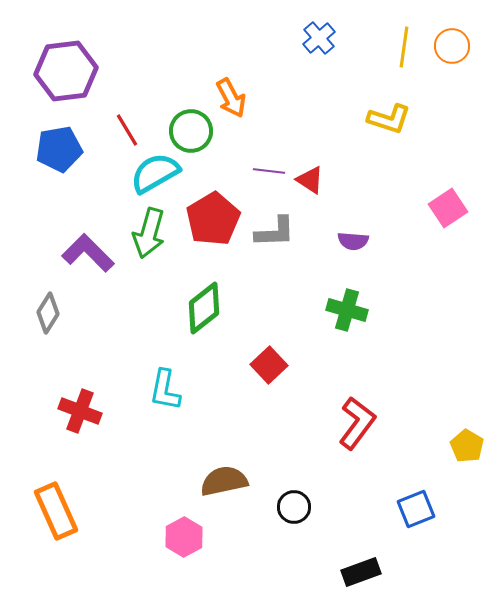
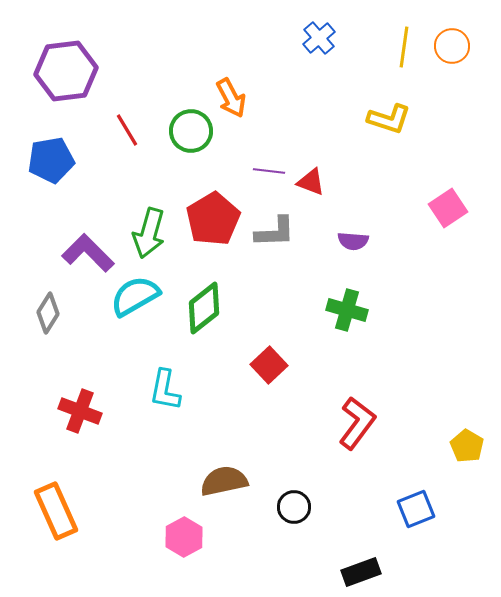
blue pentagon: moved 8 px left, 11 px down
cyan semicircle: moved 20 px left, 123 px down
red triangle: moved 1 px right, 2 px down; rotated 12 degrees counterclockwise
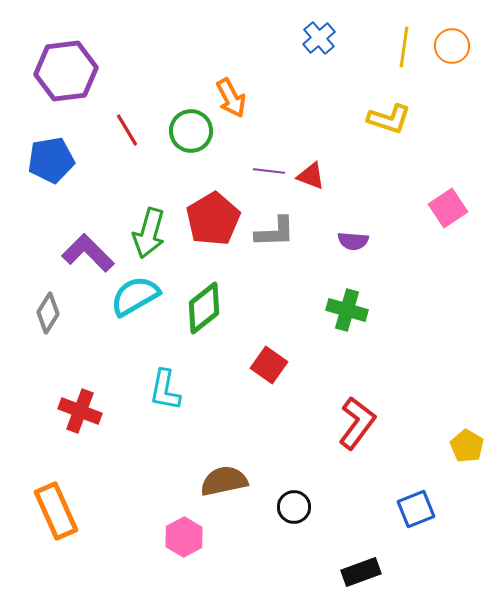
red triangle: moved 6 px up
red square: rotated 12 degrees counterclockwise
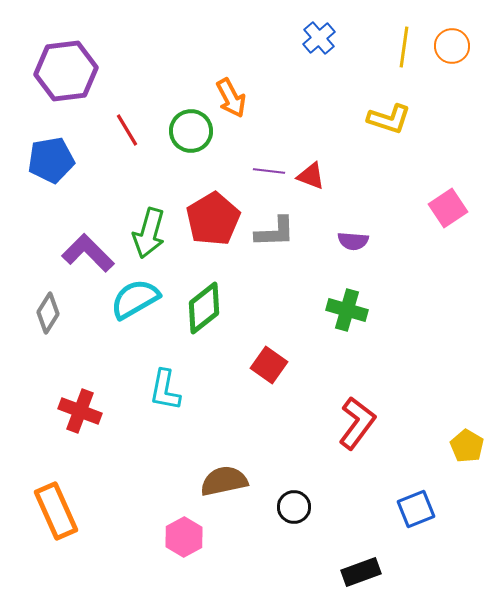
cyan semicircle: moved 3 px down
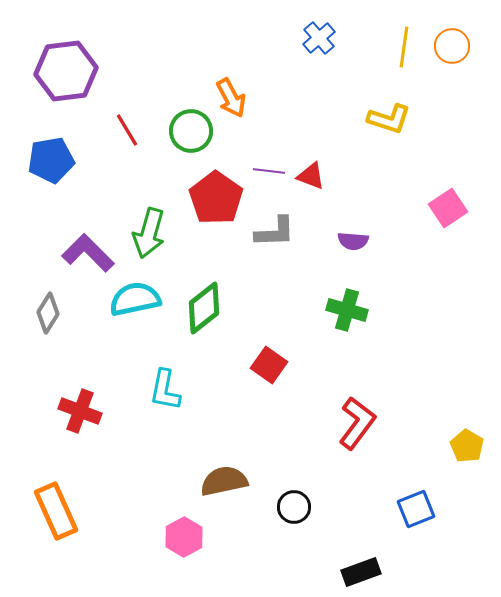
red pentagon: moved 3 px right, 21 px up; rotated 6 degrees counterclockwise
cyan semicircle: rotated 18 degrees clockwise
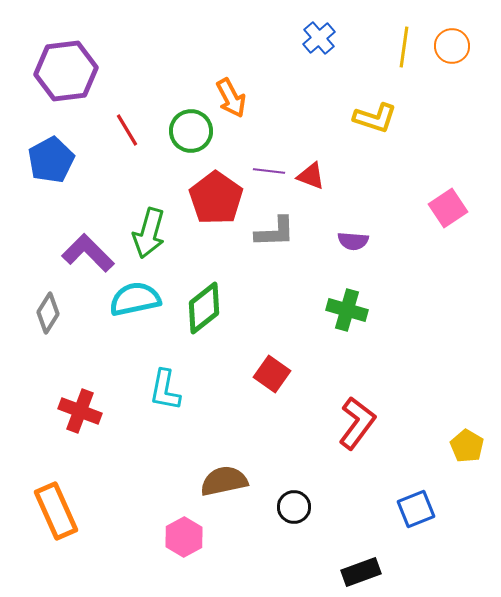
yellow L-shape: moved 14 px left, 1 px up
blue pentagon: rotated 18 degrees counterclockwise
red square: moved 3 px right, 9 px down
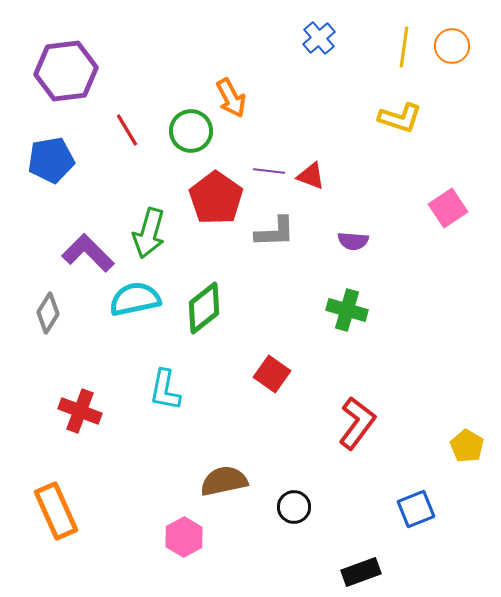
yellow L-shape: moved 25 px right
blue pentagon: rotated 18 degrees clockwise
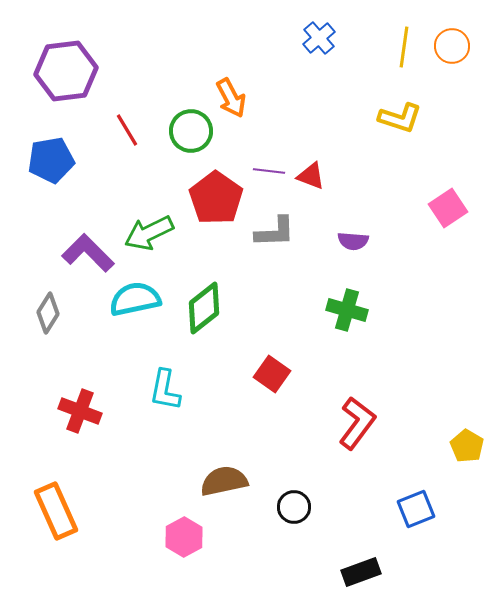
green arrow: rotated 48 degrees clockwise
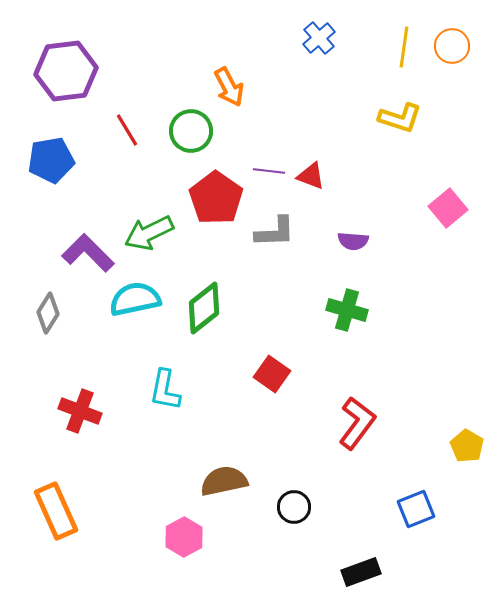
orange arrow: moved 2 px left, 11 px up
pink square: rotated 6 degrees counterclockwise
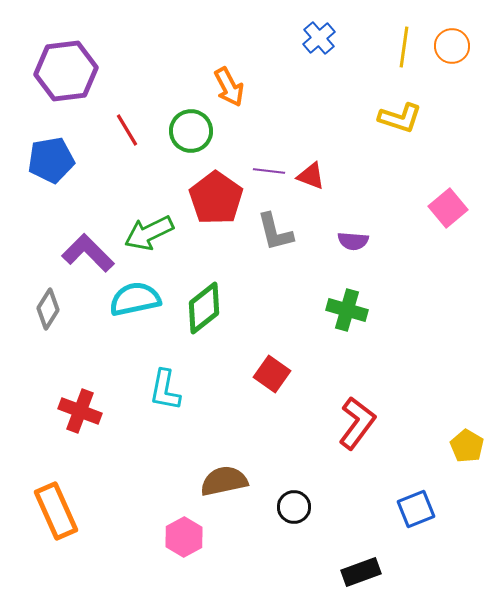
gray L-shape: rotated 78 degrees clockwise
gray diamond: moved 4 px up
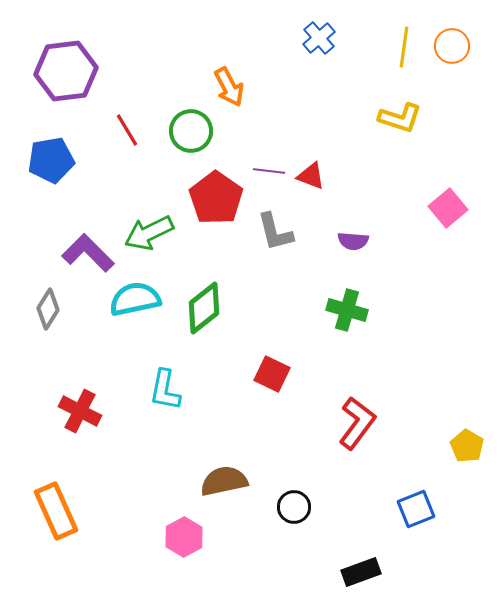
red square: rotated 9 degrees counterclockwise
red cross: rotated 6 degrees clockwise
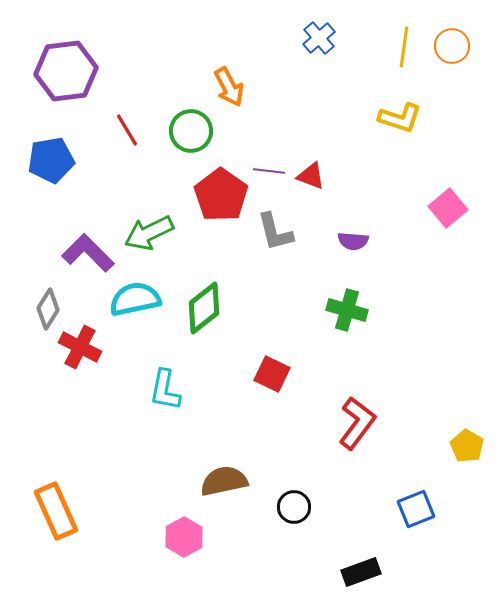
red pentagon: moved 5 px right, 3 px up
red cross: moved 64 px up
